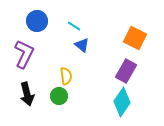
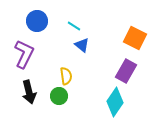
black arrow: moved 2 px right, 2 px up
cyan diamond: moved 7 px left
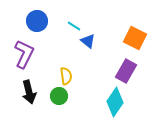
blue triangle: moved 6 px right, 4 px up
